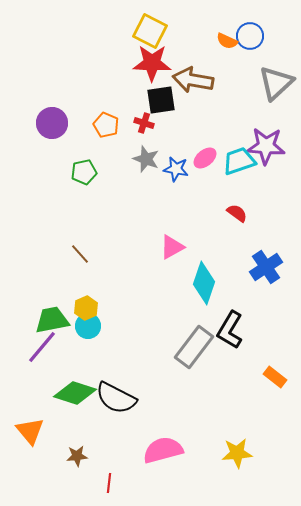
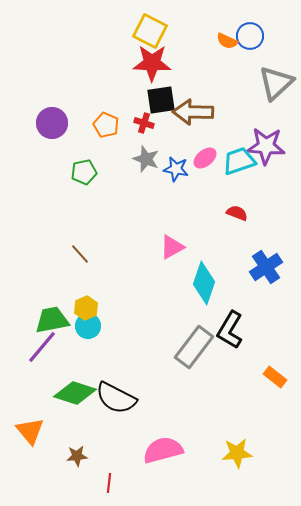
brown arrow: moved 32 px down; rotated 9 degrees counterclockwise
red semicircle: rotated 15 degrees counterclockwise
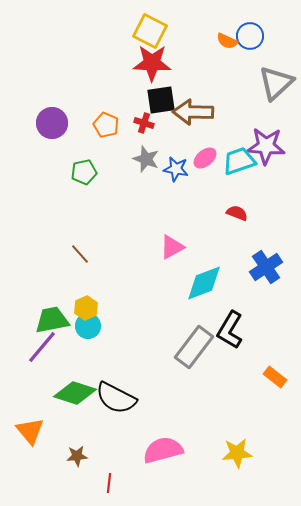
cyan diamond: rotated 51 degrees clockwise
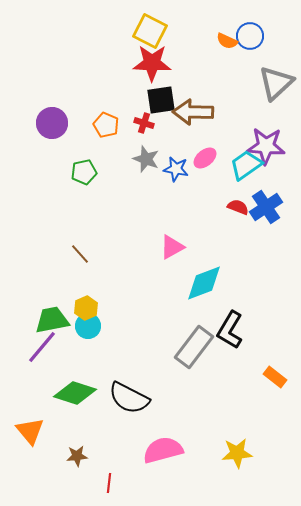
cyan trapezoid: moved 7 px right, 4 px down; rotated 16 degrees counterclockwise
red semicircle: moved 1 px right, 6 px up
blue cross: moved 60 px up
black semicircle: moved 13 px right
